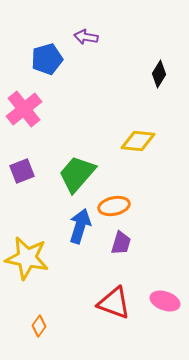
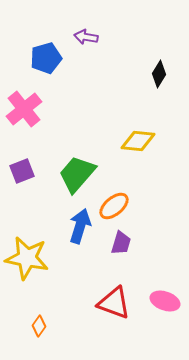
blue pentagon: moved 1 px left, 1 px up
orange ellipse: rotated 28 degrees counterclockwise
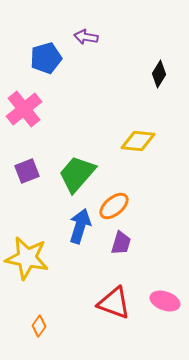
purple square: moved 5 px right
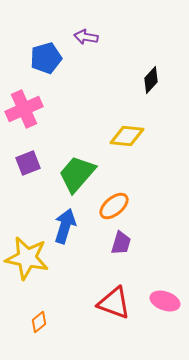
black diamond: moved 8 px left, 6 px down; rotated 12 degrees clockwise
pink cross: rotated 15 degrees clockwise
yellow diamond: moved 11 px left, 5 px up
purple square: moved 1 px right, 8 px up
blue arrow: moved 15 px left
orange diamond: moved 4 px up; rotated 15 degrees clockwise
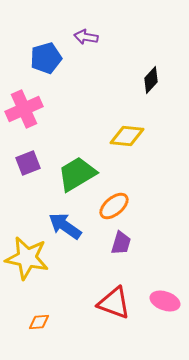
green trapezoid: rotated 18 degrees clockwise
blue arrow: rotated 72 degrees counterclockwise
orange diamond: rotated 35 degrees clockwise
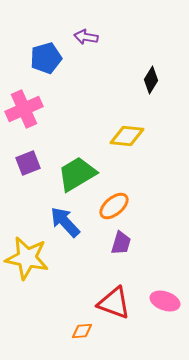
black diamond: rotated 12 degrees counterclockwise
blue arrow: moved 4 px up; rotated 12 degrees clockwise
orange diamond: moved 43 px right, 9 px down
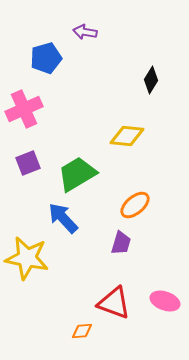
purple arrow: moved 1 px left, 5 px up
orange ellipse: moved 21 px right, 1 px up
blue arrow: moved 2 px left, 4 px up
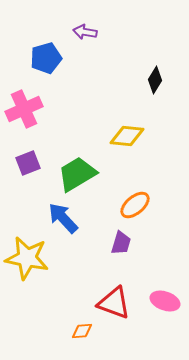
black diamond: moved 4 px right
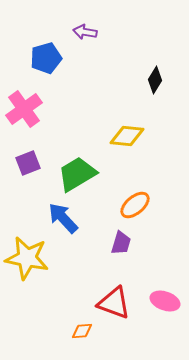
pink cross: rotated 12 degrees counterclockwise
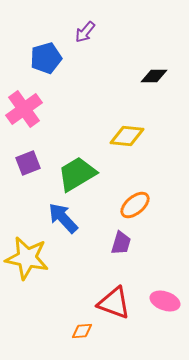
purple arrow: rotated 60 degrees counterclockwise
black diamond: moved 1 px left, 4 px up; rotated 60 degrees clockwise
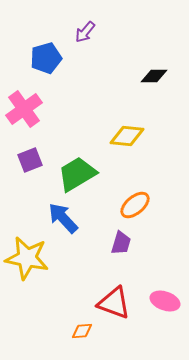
purple square: moved 2 px right, 3 px up
